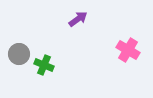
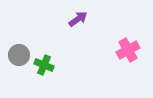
pink cross: rotated 30 degrees clockwise
gray circle: moved 1 px down
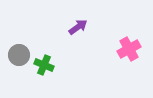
purple arrow: moved 8 px down
pink cross: moved 1 px right, 1 px up
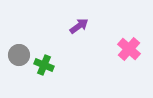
purple arrow: moved 1 px right, 1 px up
pink cross: rotated 20 degrees counterclockwise
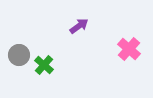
green cross: rotated 18 degrees clockwise
